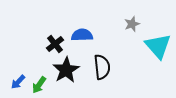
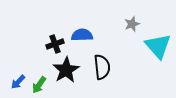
black cross: rotated 18 degrees clockwise
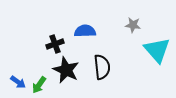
gray star: moved 1 px right, 1 px down; rotated 28 degrees clockwise
blue semicircle: moved 3 px right, 4 px up
cyan triangle: moved 1 px left, 4 px down
black star: rotated 16 degrees counterclockwise
blue arrow: rotated 98 degrees counterclockwise
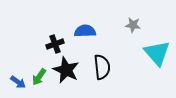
cyan triangle: moved 3 px down
green arrow: moved 8 px up
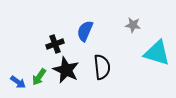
blue semicircle: rotated 65 degrees counterclockwise
cyan triangle: rotated 32 degrees counterclockwise
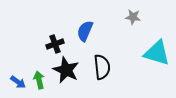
gray star: moved 8 px up
green arrow: moved 3 px down; rotated 132 degrees clockwise
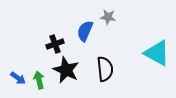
gray star: moved 25 px left
cyan triangle: rotated 12 degrees clockwise
black semicircle: moved 3 px right, 2 px down
blue arrow: moved 4 px up
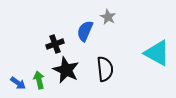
gray star: rotated 21 degrees clockwise
blue arrow: moved 5 px down
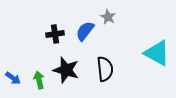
blue semicircle: rotated 15 degrees clockwise
black cross: moved 10 px up; rotated 12 degrees clockwise
black star: rotated 8 degrees counterclockwise
blue arrow: moved 5 px left, 5 px up
